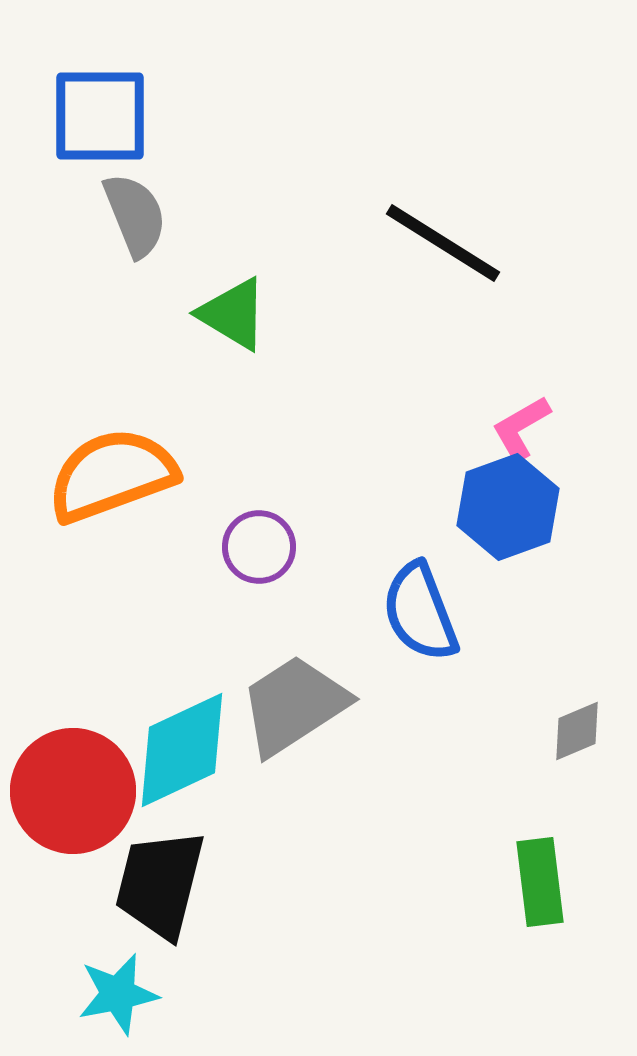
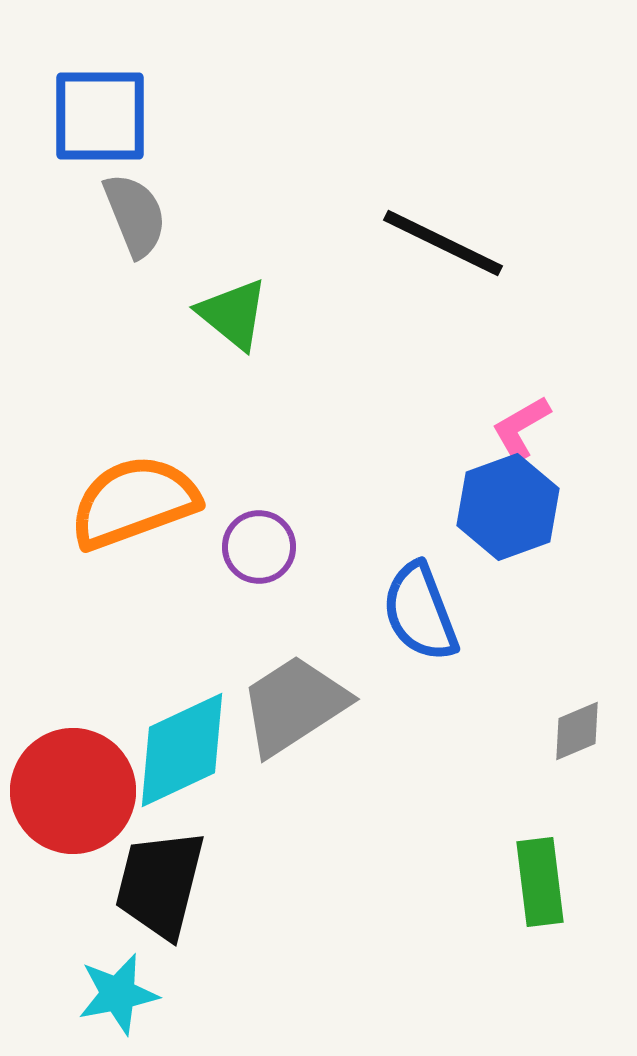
black line: rotated 6 degrees counterclockwise
green triangle: rotated 8 degrees clockwise
orange semicircle: moved 22 px right, 27 px down
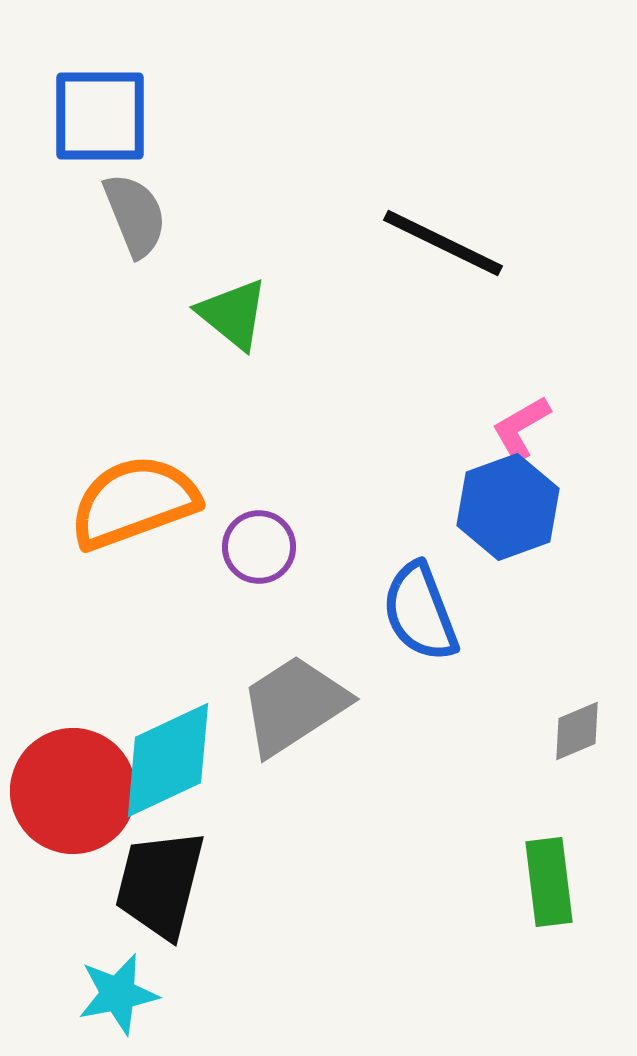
cyan diamond: moved 14 px left, 10 px down
green rectangle: moved 9 px right
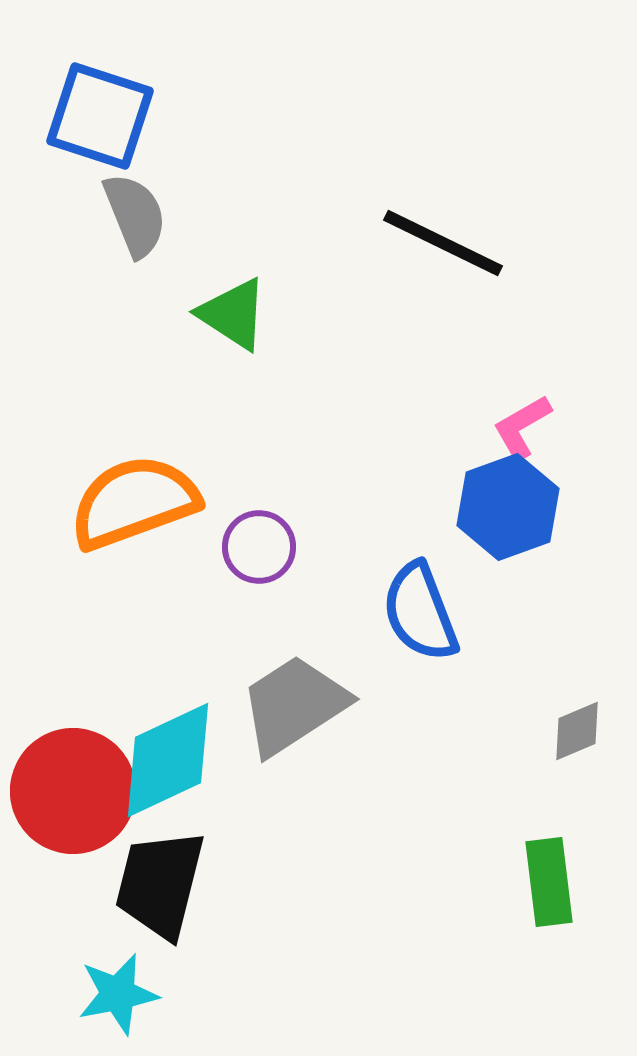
blue square: rotated 18 degrees clockwise
green triangle: rotated 6 degrees counterclockwise
pink L-shape: moved 1 px right, 1 px up
